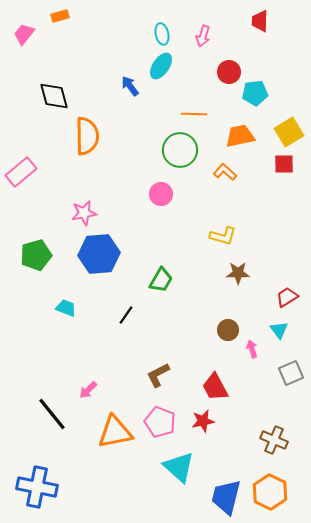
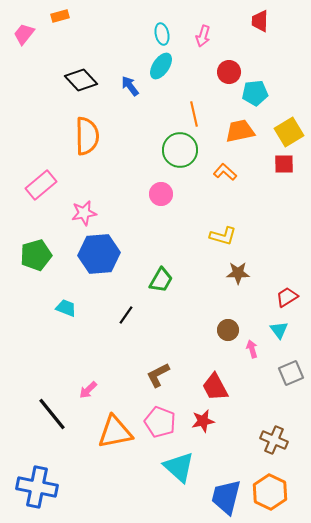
black diamond at (54, 96): moved 27 px right, 16 px up; rotated 28 degrees counterclockwise
orange line at (194, 114): rotated 75 degrees clockwise
orange trapezoid at (240, 136): moved 5 px up
pink rectangle at (21, 172): moved 20 px right, 13 px down
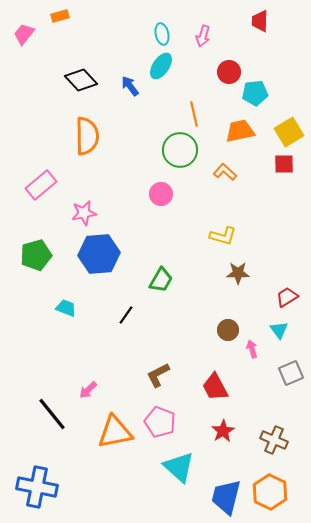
red star at (203, 421): moved 20 px right, 10 px down; rotated 20 degrees counterclockwise
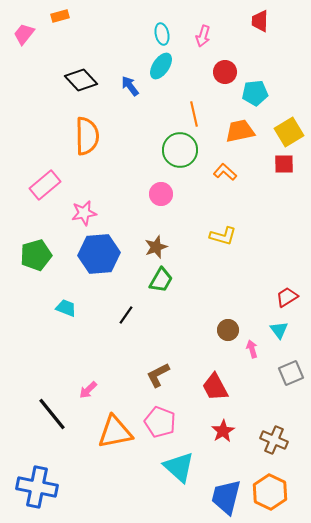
red circle at (229, 72): moved 4 px left
pink rectangle at (41, 185): moved 4 px right
brown star at (238, 273): moved 82 px left, 26 px up; rotated 20 degrees counterclockwise
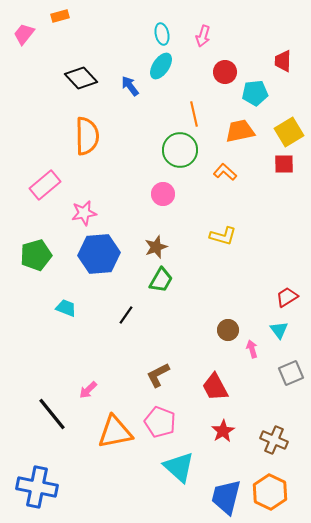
red trapezoid at (260, 21): moved 23 px right, 40 px down
black diamond at (81, 80): moved 2 px up
pink circle at (161, 194): moved 2 px right
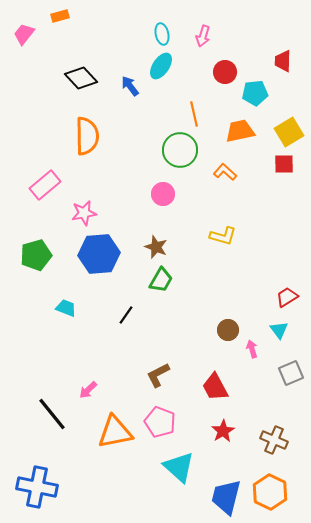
brown star at (156, 247): rotated 30 degrees counterclockwise
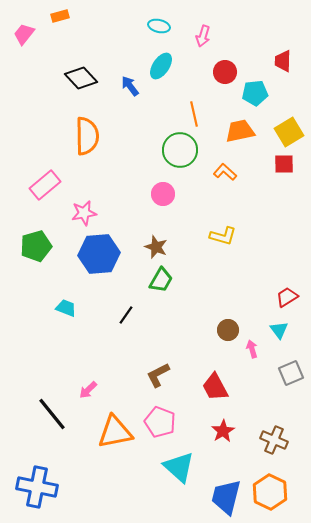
cyan ellipse at (162, 34): moved 3 px left, 8 px up; rotated 65 degrees counterclockwise
green pentagon at (36, 255): moved 9 px up
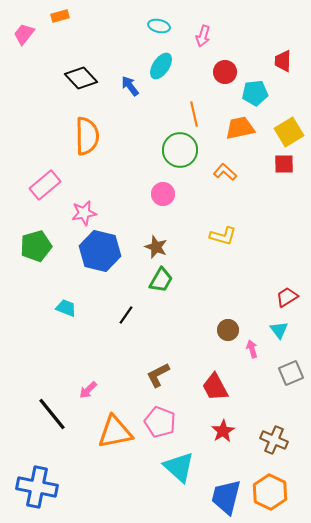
orange trapezoid at (240, 131): moved 3 px up
blue hexagon at (99, 254): moved 1 px right, 3 px up; rotated 18 degrees clockwise
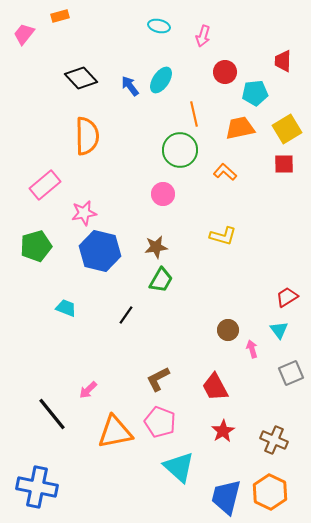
cyan ellipse at (161, 66): moved 14 px down
yellow square at (289, 132): moved 2 px left, 3 px up
brown star at (156, 247): rotated 30 degrees counterclockwise
brown L-shape at (158, 375): moved 4 px down
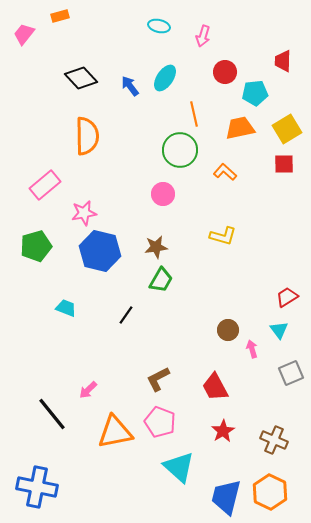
cyan ellipse at (161, 80): moved 4 px right, 2 px up
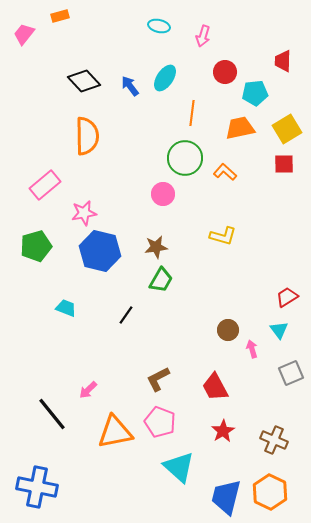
black diamond at (81, 78): moved 3 px right, 3 px down
orange line at (194, 114): moved 2 px left, 1 px up; rotated 20 degrees clockwise
green circle at (180, 150): moved 5 px right, 8 px down
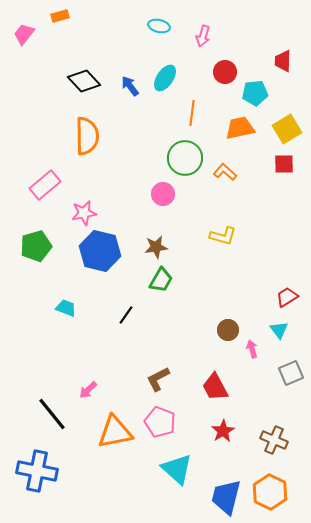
cyan triangle at (179, 467): moved 2 px left, 2 px down
blue cross at (37, 487): moved 16 px up
